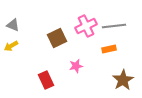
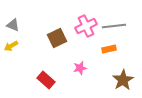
pink star: moved 4 px right, 2 px down
red rectangle: rotated 24 degrees counterclockwise
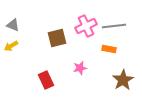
brown square: rotated 12 degrees clockwise
orange rectangle: rotated 24 degrees clockwise
red rectangle: rotated 24 degrees clockwise
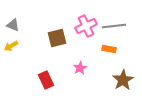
pink star: rotated 16 degrees counterclockwise
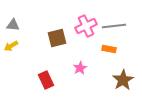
gray triangle: rotated 16 degrees counterclockwise
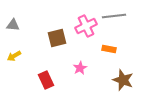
gray line: moved 10 px up
yellow arrow: moved 3 px right, 10 px down
brown star: rotated 20 degrees counterclockwise
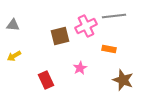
brown square: moved 3 px right, 2 px up
